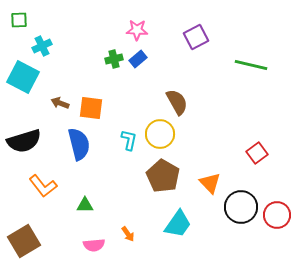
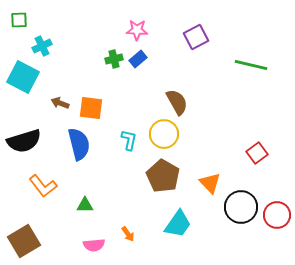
yellow circle: moved 4 px right
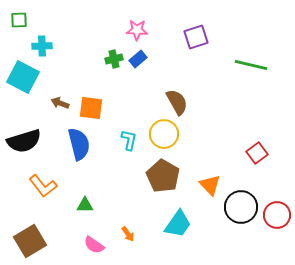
purple square: rotated 10 degrees clockwise
cyan cross: rotated 24 degrees clockwise
orange triangle: moved 2 px down
brown square: moved 6 px right
pink semicircle: rotated 40 degrees clockwise
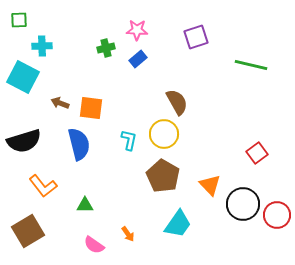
green cross: moved 8 px left, 11 px up
black circle: moved 2 px right, 3 px up
brown square: moved 2 px left, 10 px up
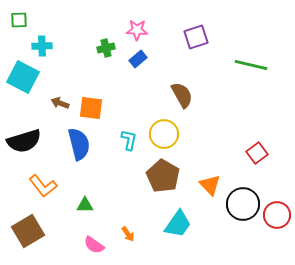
brown semicircle: moved 5 px right, 7 px up
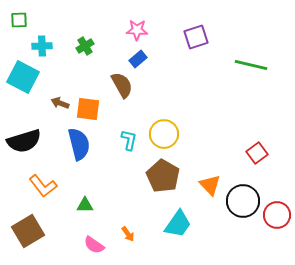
green cross: moved 21 px left, 2 px up; rotated 18 degrees counterclockwise
brown semicircle: moved 60 px left, 10 px up
orange square: moved 3 px left, 1 px down
black circle: moved 3 px up
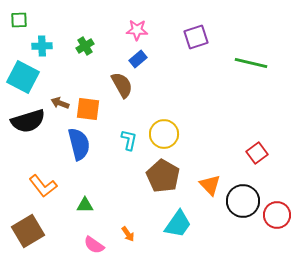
green line: moved 2 px up
black semicircle: moved 4 px right, 20 px up
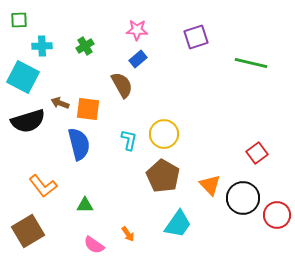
black circle: moved 3 px up
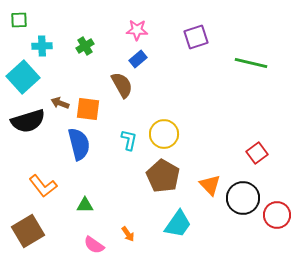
cyan square: rotated 20 degrees clockwise
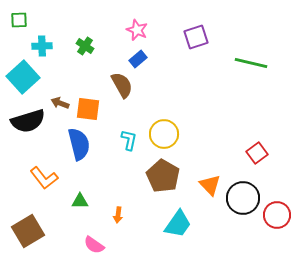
pink star: rotated 20 degrees clockwise
green cross: rotated 24 degrees counterclockwise
orange L-shape: moved 1 px right, 8 px up
green triangle: moved 5 px left, 4 px up
orange arrow: moved 10 px left, 19 px up; rotated 42 degrees clockwise
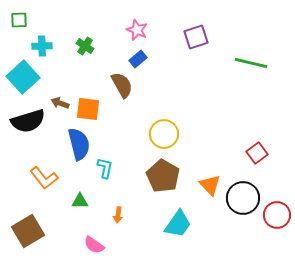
cyan L-shape: moved 24 px left, 28 px down
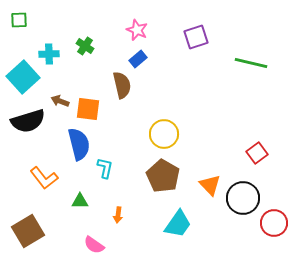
cyan cross: moved 7 px right, 8 px down
brown semicircle: rotated 16 degrees clockwise
brown arrow: moved 2 px up
red circle: moved 3 px left, 8 px down
